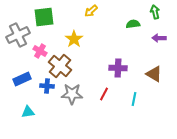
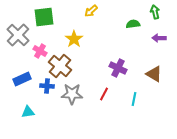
gray cross: rotated 20 degrees counterclockwise
purple cross: rotated 24 degrees clockwise
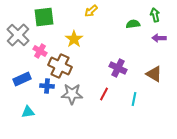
green arrow: moved 3 px down
brown cross: rotated 15 degrees counterclockwise
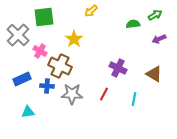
green arrow: rotated 72 degrees clockwise
purple arrow: moved 1 px down; rotated 24 degrees counterclockwise
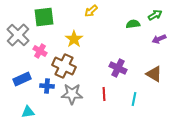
brown cross: moved 4 px right
red line: rotated 32 degrees counterclockwise
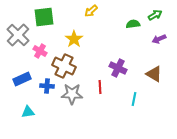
red line: moved 4 px left, 7 px up
